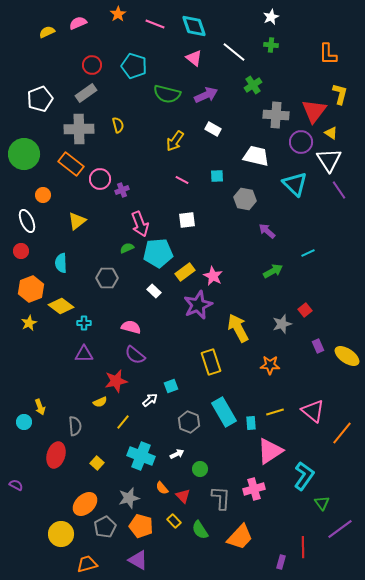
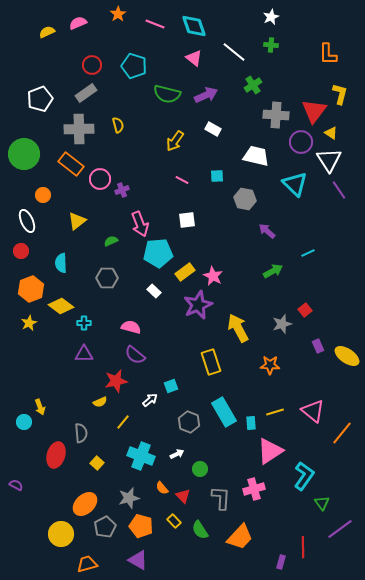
green semicircle at (127, 248): moved 16 px left, 7 px up
gray semicircle at (75, 426): moved 6 px right, 7 px down
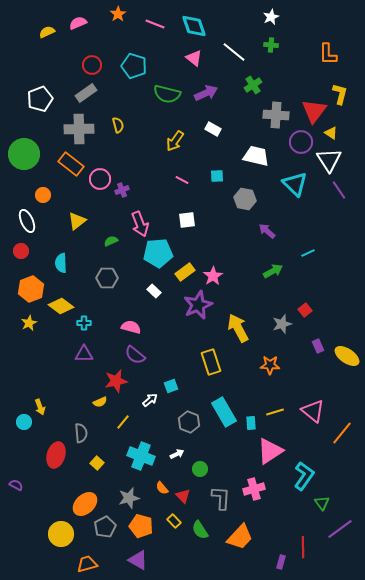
purple arrow at (206, 95): moved 2 px up
pink star at (213, 276): rotated 12 degrees clockwise
